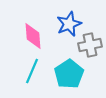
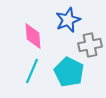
blue star: moved 1 px left, 4 px up
cyan pentagon: moved 2 px up; rotated 12 degrees counterclockwise
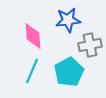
blue star: rotated 15 degrees clockwise
cyan pentagon: rotated 16 degrees clockwise
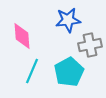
pink diamond: moved 11 px left
